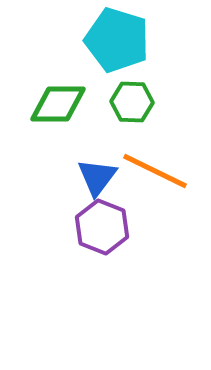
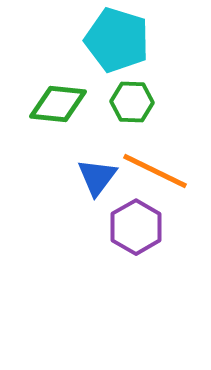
green diamond: rotated 6 degrees clockwise
purple hexagon: moved 34 px right; rotated 8 degrees clockwise
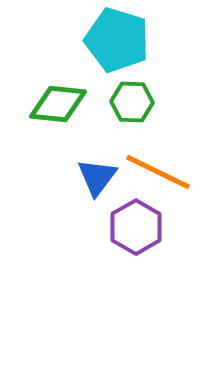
orange line: moved 3 px right, 1 px down
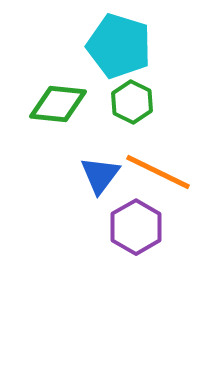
cyan pentagon: moved 2 px right, 6 px down
green hexagon: rotated 24 degrees clockwise
blue triangle: moved 3 px right, 2 px up
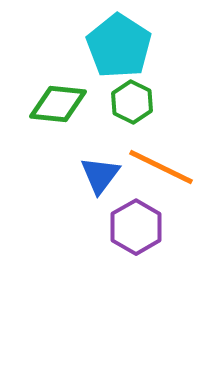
cyan pentagon: rotated 16 degrees clockwise
orange line: moved 3 px right, 5 px up
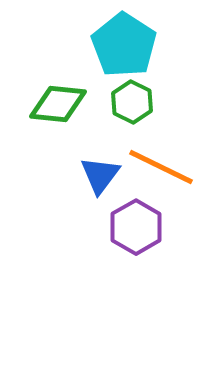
cyan pentagon: moved 5 px right, 1 px up
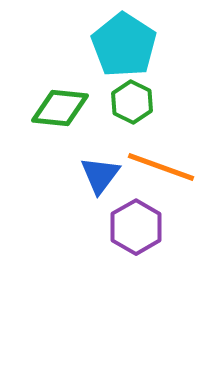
green diamond: moved 2 px right, 4 px down
orange line: rotated 6 degrees counterclockwise
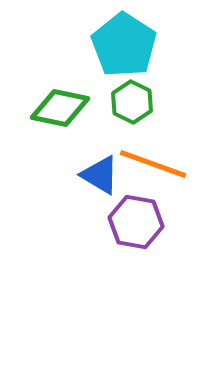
green diamond: rotated 6 degrees clockwise
orange line: moved 8 px left, 3 px up
blue triangle: rotated 36 degrees counterclockwise
purple hexagon: moved 5 px up; rotated 20 degrees counterclockwise
